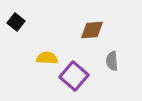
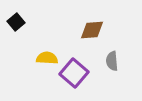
black square: rotated 12 degrees clockwise
purple square: moved 3 px up
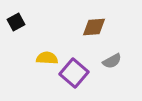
black square: rotated 12 degrees clockwise
brown diamond: moved 2 px right, 3 px up
gray semicircle: rotated 114 degrees counterclockwise
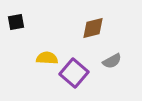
black square: rotated 18 degrees clockwise
brown diamond: moved 1 px left, 1 px down; rotated 10 degrees counterclockwise
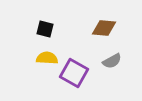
black square: moved 29 px right, 7 px down; rotated 24 degrees clockwise
brown diamond: moved 11 px right; rotated 20 degrees clockwise
purple square: rotated 12 degrees counterclockwise
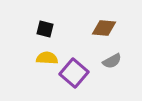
purple square: rotated 12 degrees clockwise
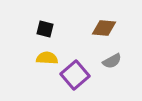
purple square: moved 1 px right, 2 px down; rotated 8 degrees clockwise
